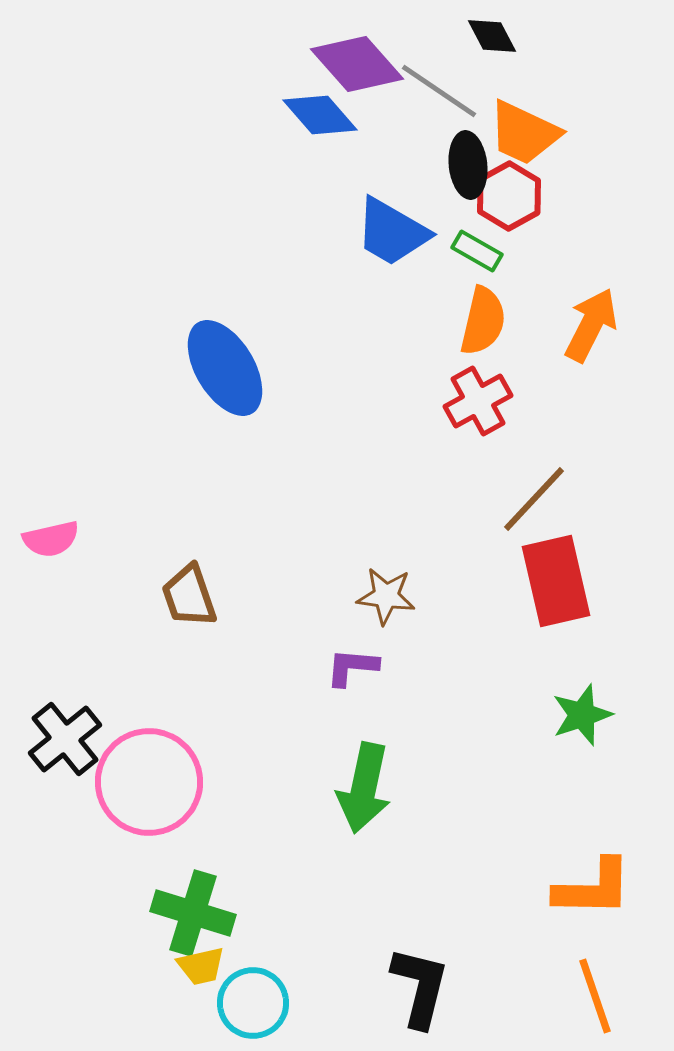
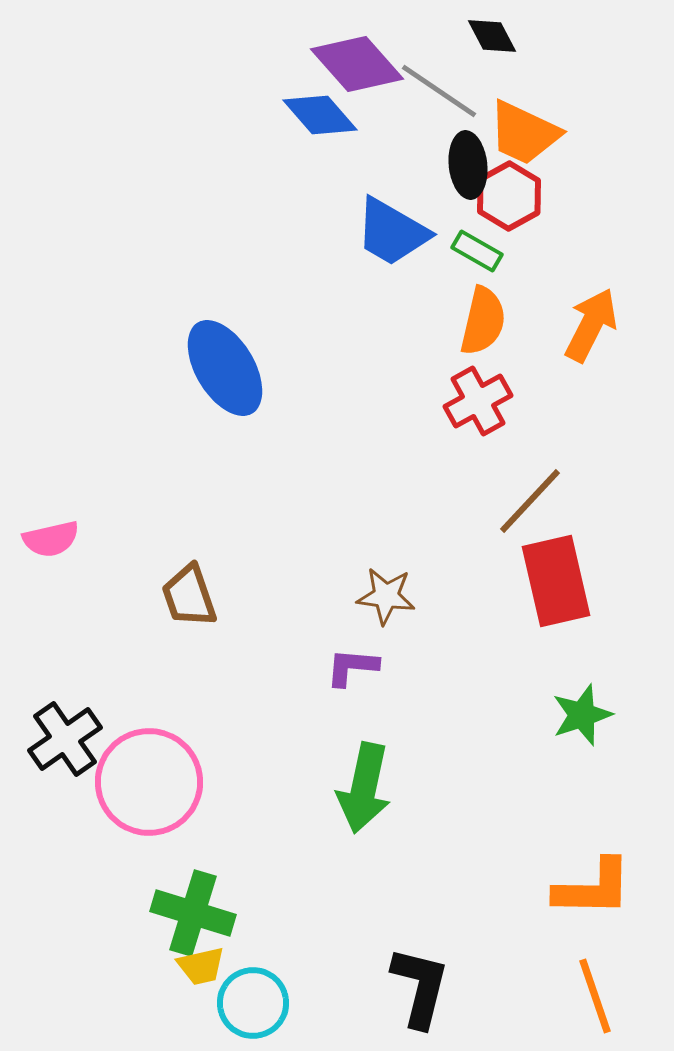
brown line: moved 4 px left, 2 px down
black cross: rotated 4 degrees clockwise
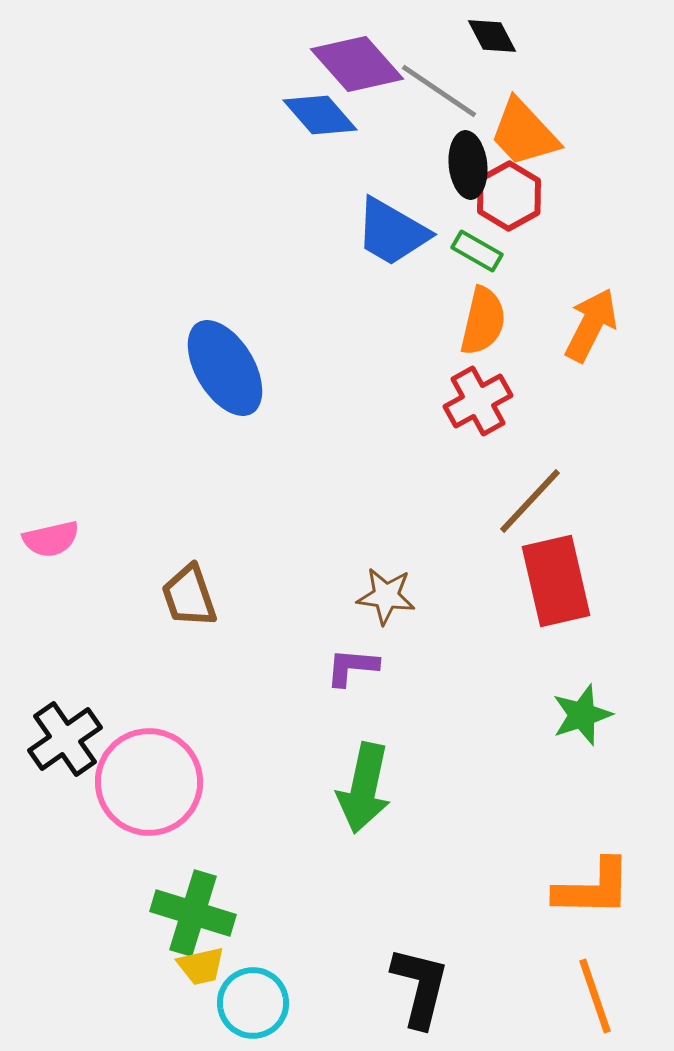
orange trapezoid: rotated 22 degrees clockwise
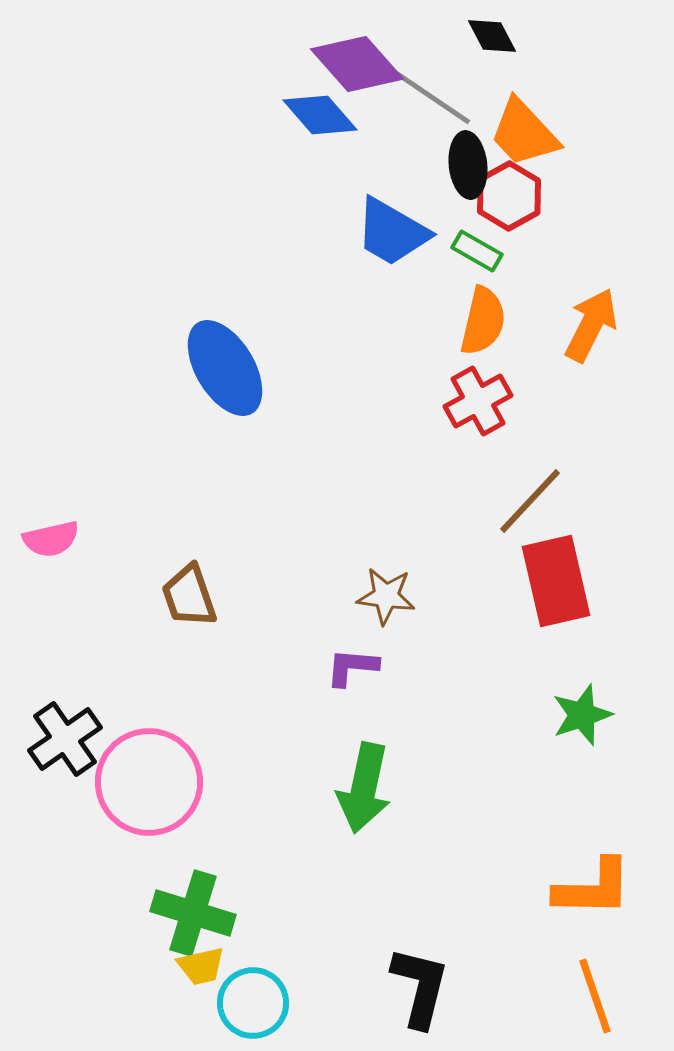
gray line: moved 6 px left, 7 px down
